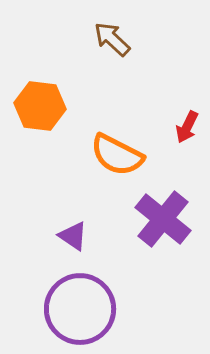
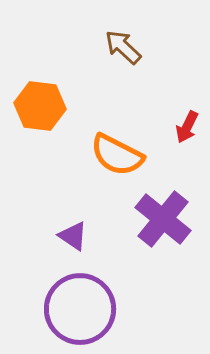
brown arrow: moved 11 px right, 8 px down
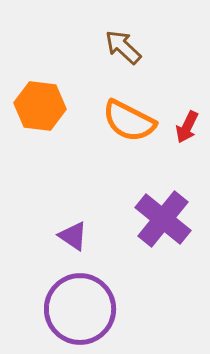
orange semicircle: moved 12 px right, 34 px up
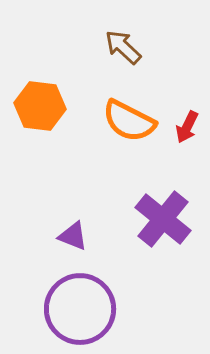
purple triangle: rotated 12 degrees counterclockwise
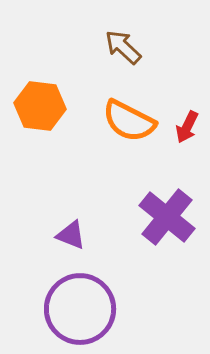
purple cross: moved 4 px right, 2 px up
purple triangle: moved 2 px left, 1 px up
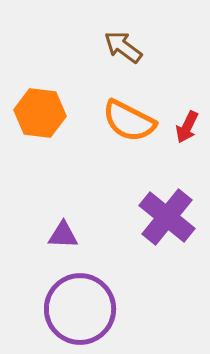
brown arrow: rotated 6 degrees counterclockwise
orange hexagon: moved 7 px down
purple triangle: moved 8 px left; rotated 20 degrees counterclockwise
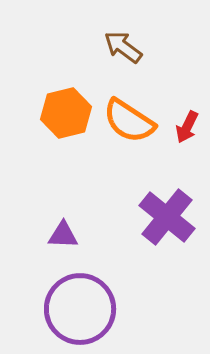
orange hexagon: moved 26 px right; rotated 21 degrees counterclockwise
orange semicircle: rotated 6 degrees clockwise
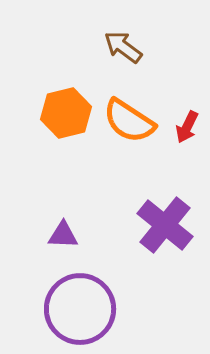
purple cross: moved 2 px left, 8 px down
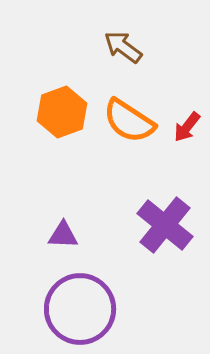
orange hexagon: moved 4 px left, 1 px up; rotated 6 degrees counterclockwise
red arrow: rotated 12 degrees clockwise
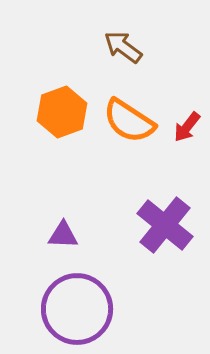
purple circle: moved 3 px left
